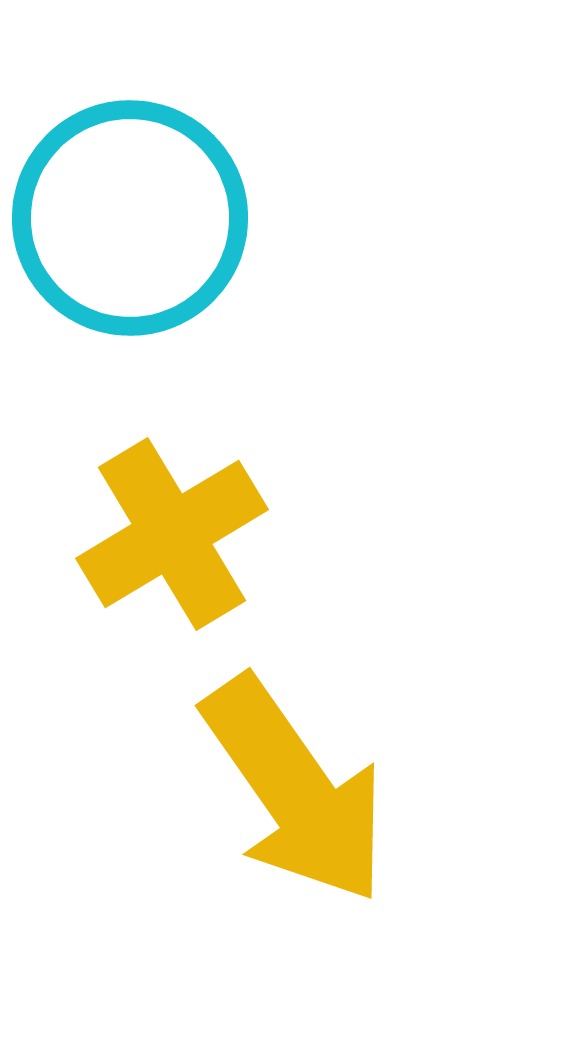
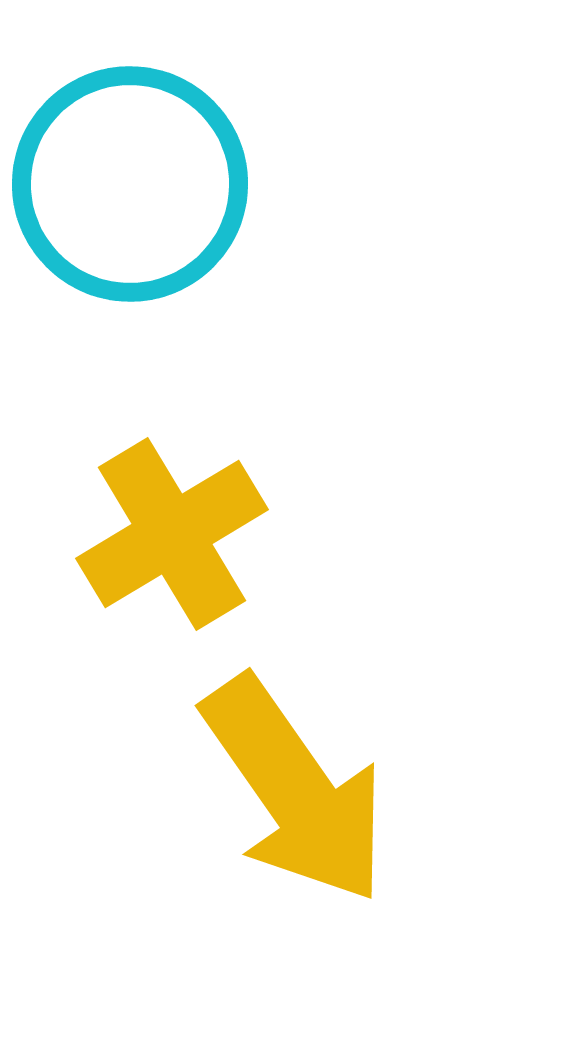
cyan circle: moved 34 px up
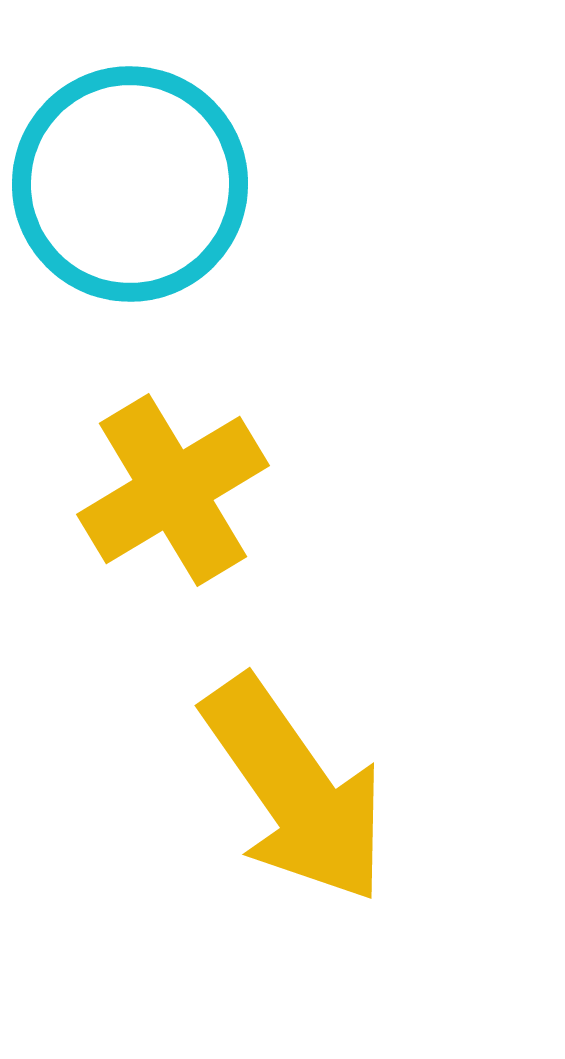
yellow cross: moved 1 px right, 44 px up
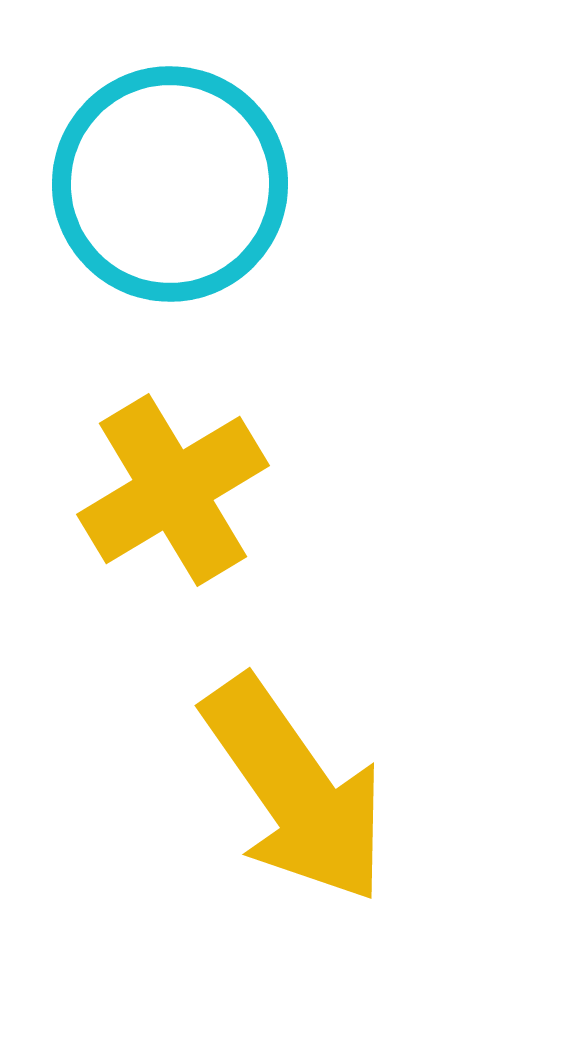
cyan circle: moved 40 px right
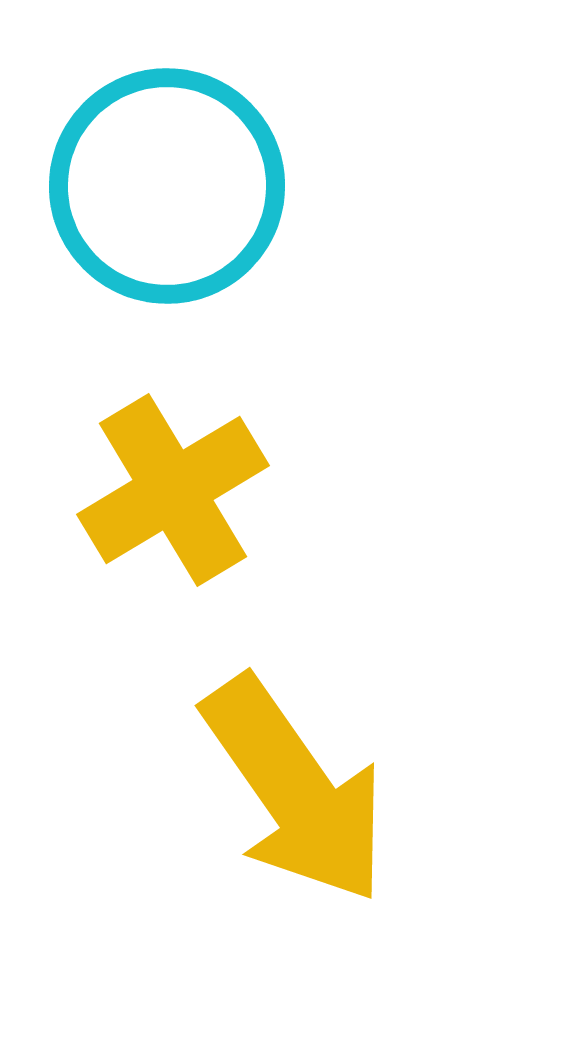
cyan circle: moved 3 px left, 2 px down
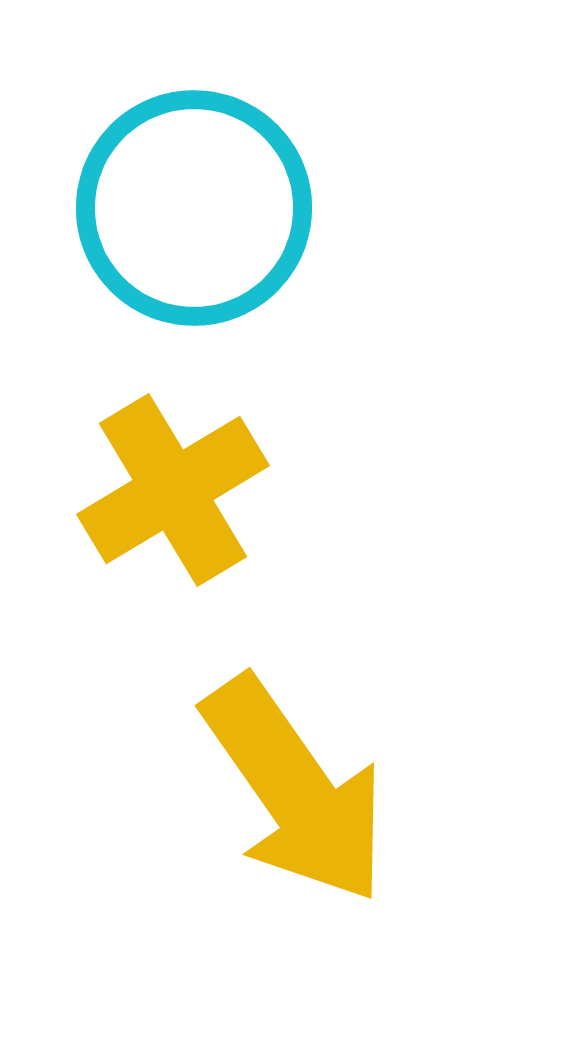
cyan circle: moved 27 px right, 22 px down
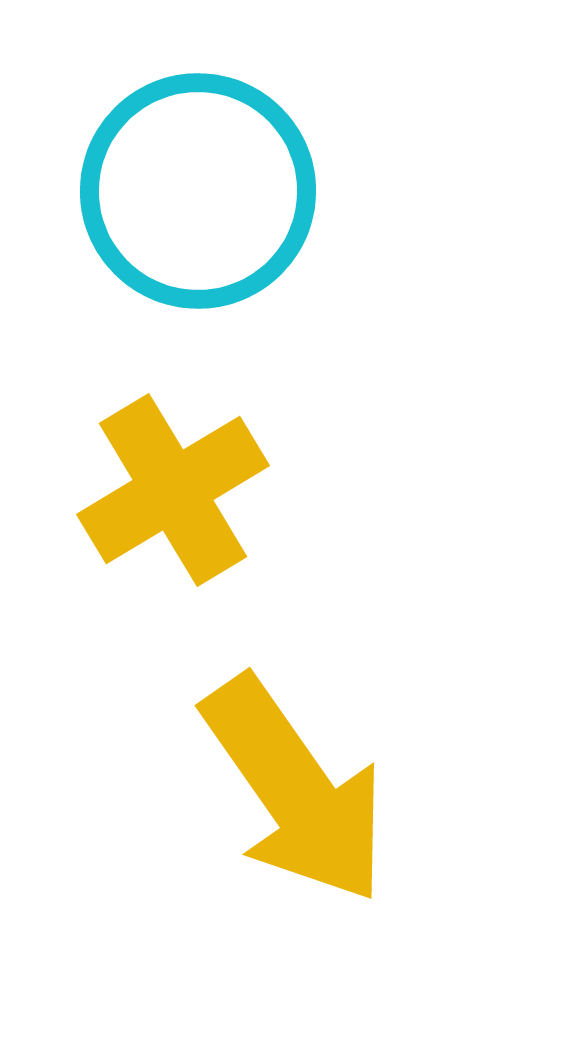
cyan circle: moved 4 px right, 17 px up
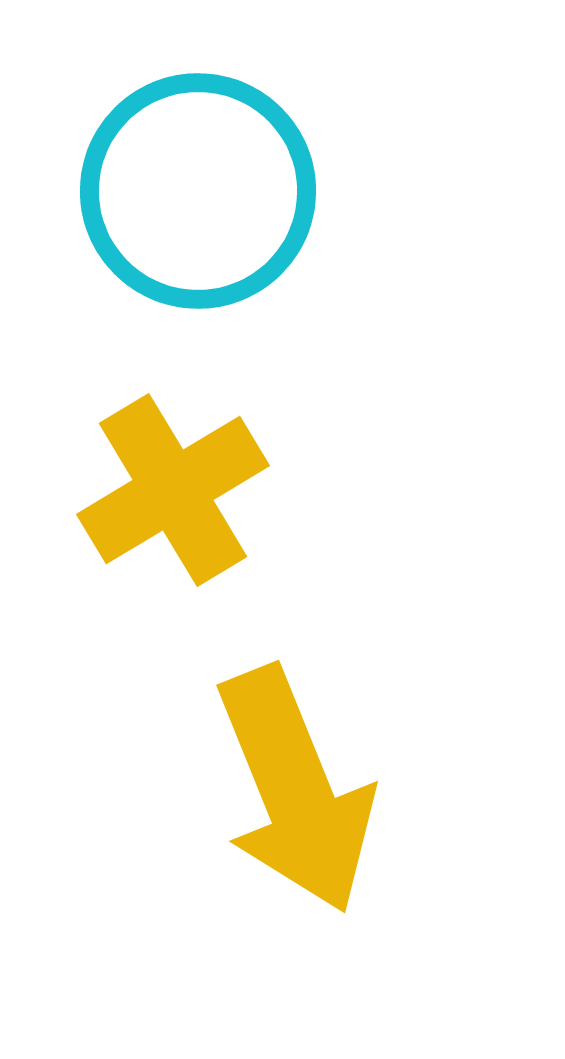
yellow arrow: rotated 13 degrees clockwise
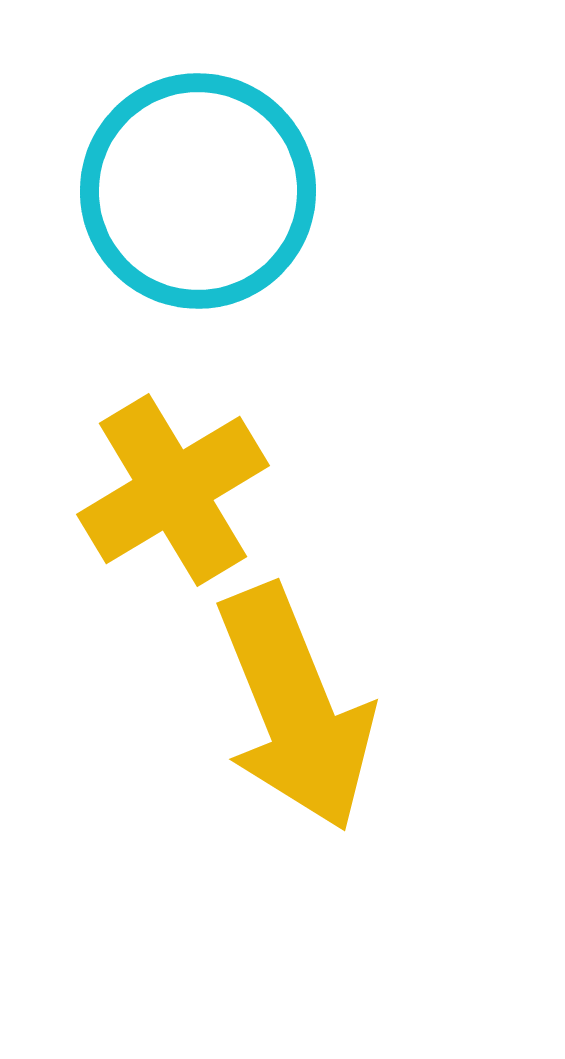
yellow arrow: moved 82 px up
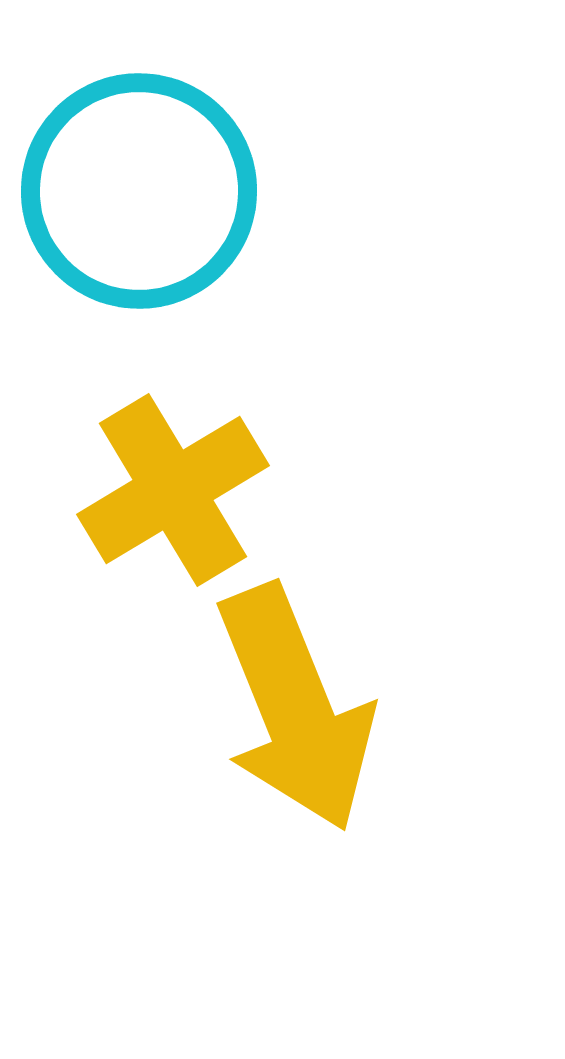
cyan circle: moved 59 px left
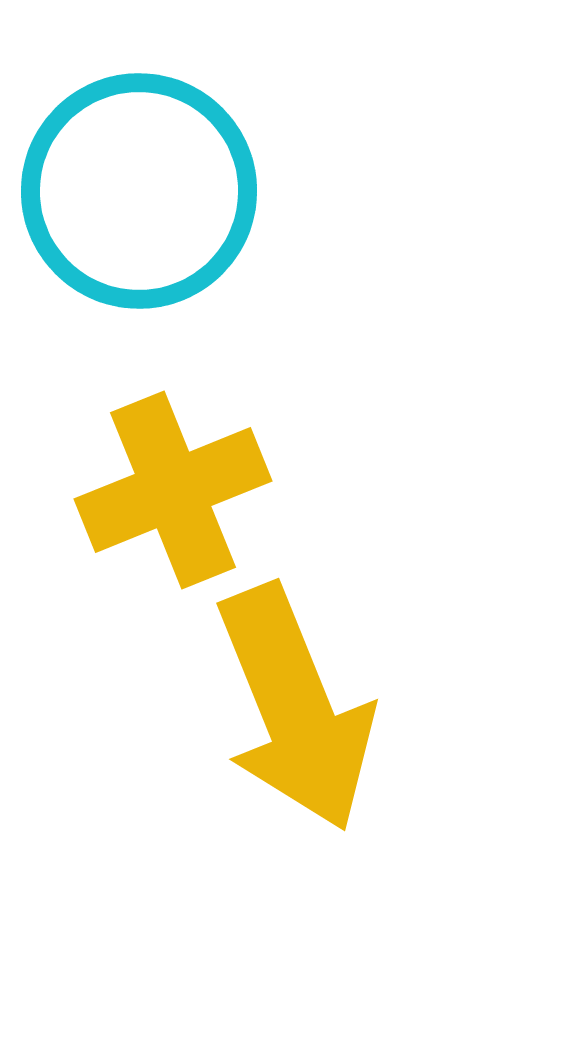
yellow cross: rotated 9 degrees clockwise
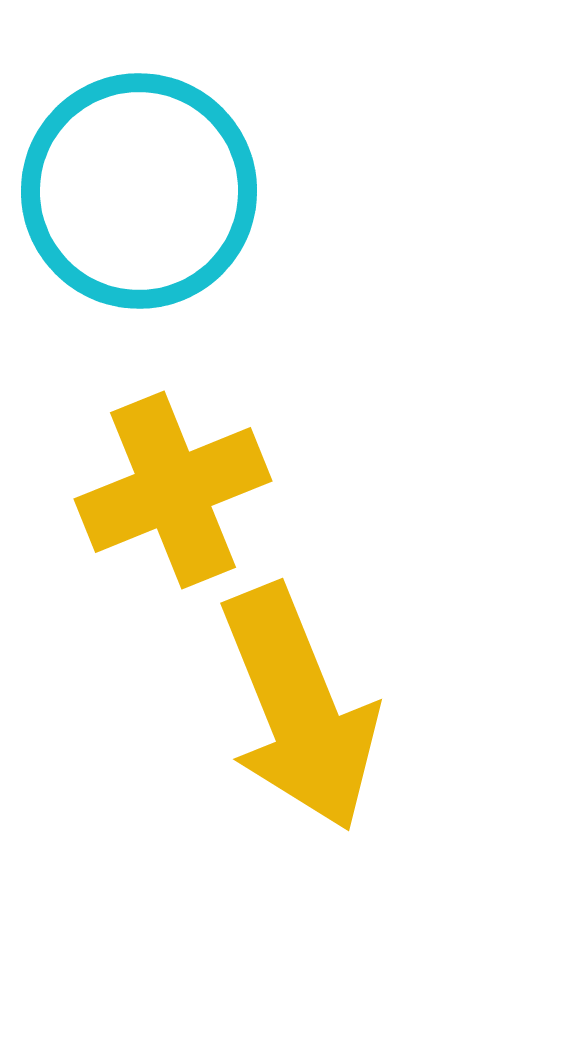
yellow arrow: moved 4 px right
